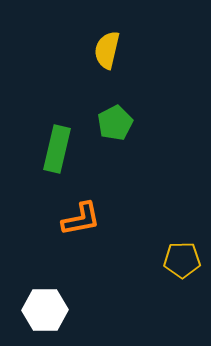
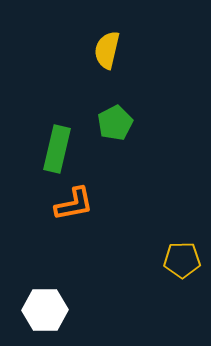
orange L-shape: moved 7 px left, 15 px up
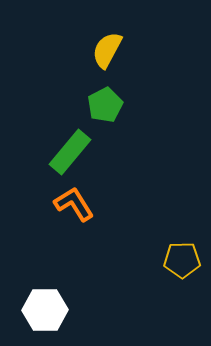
yellow semicircle: rotated 15 degrees clockwise
green pentagon: moved 10 px left, 18 px up
green rectangle: moved 13 px right, 3 px down; rotated 27 degrees clockwise
orange L-shape: rotated 111 degrees counterclockwise
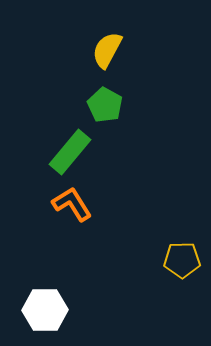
green pentagon: rotated 16 degrees counterclockwise
orange L-shape: moved 2 px left
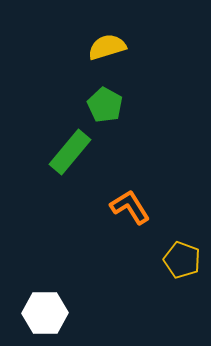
yellow semicircle: moved 3 px up; rotated 45 degrees clockwise
orange L-shape: moved 58 px right, 3 px down
yellow pentagon: rotated 21 degrees clockwise
white hexagon: moved 3 px down
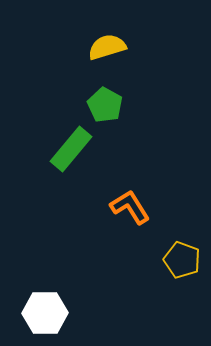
green rectangle: moved 1 px right, 3 px up
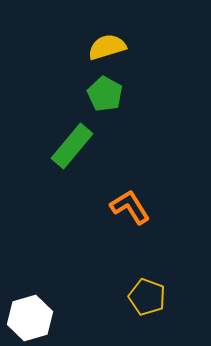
green pentagon: moved 11 px up
green rectangle: moved 1 px right, 3 px up
yellow pentagon: moved 35 px left, 37 px down
white hexagon: moved 15 px left, 5 px down; rotated 15 degrees counterclockwise
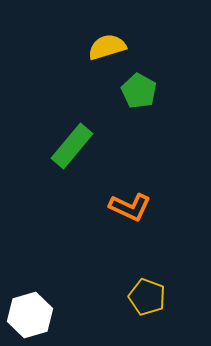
green pentagon: moved 34 px right, 3 px up
orange L-shape: rotated 147 degrees clockwise
white hexagon: moved 3 px up
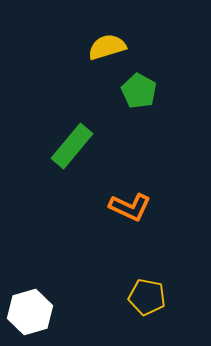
yellow pentagon: rotated 9 degrees counterclockwise
white hexagon: moved 3 px up
